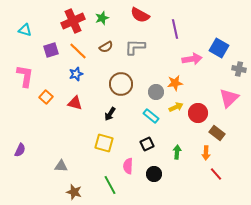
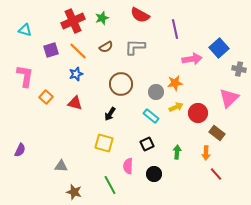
blue square: rotated 18 degrees clockwise
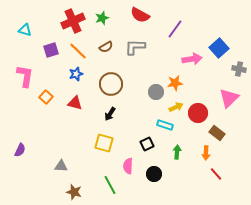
purple line: rotated 48 degrees clockwise
brown circle: moved 10 px left
cyan rectangle: moved 14 px right, 9 px down; rotated 21 degrees counterclockwise
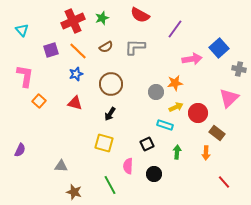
cyan triangle: moved 3 px left; rotated 32 degrees clockwise
orange square: moved 7 px left, 4 px down
red line: moved 8 px right, 8 px down
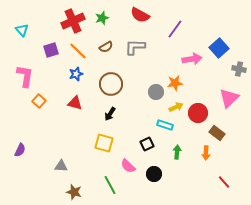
pink semicircle: rotated 49 degrees counterclockwise
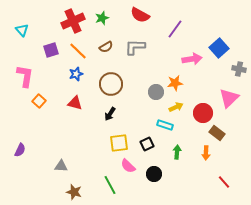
red circle: moved 5 px right
yellow square: moved 15 px right; rotated 24 degrees counterclockwise
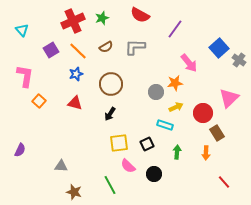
purple square: rotated 14 degrees counterclockwise
pink arrow: moved 3 px left, 4 px down; rotated 60 degrees clockwise
gray cross: moved 9 px up; rotated 24 degrees clockwise
brown rectangle: rotated 21 degrees clockwise
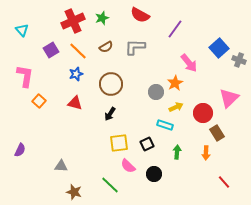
gray cross: rotated 16 degrees counterclockwise
orange star: rotated 21 degrees counterclockwise
green line: rotated 18 degrees counterclockwise
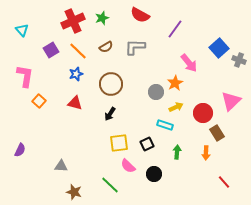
pink triangle: moved 2 px right, 3 px down
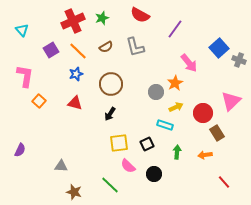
gray L-shape: rotated 105 degrees counterclockwise
orange arrow: moved 1 px left, 2 px down; rotated 80 degrees clockwise
